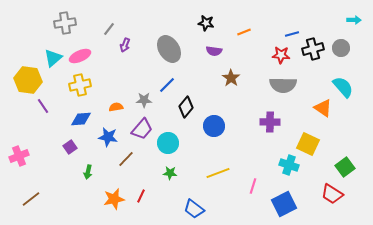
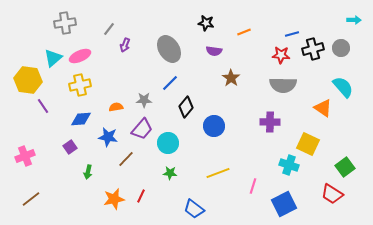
blue line at (167, 85): moved 3 px right, 2 px up
pink cross at (19, 156): moved 6 px right
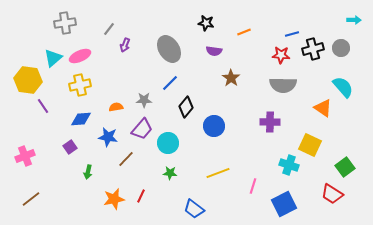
yellow square at (308, 144): moved 2 px right, 1 px down
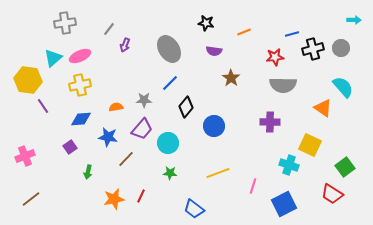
red star at (281, 55): moved 6 px left, 2 px down; rotated 12 degrees counterclockwise
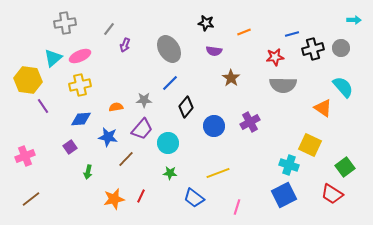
purple cross at (270, 122): moved 20 px left; rotated 30 degrees counterclockwise
pink line at (253, 186): moved 16 px left, 21 px down
blue square at (284, 204): moved 9 px up
blue trapezoid at (194, 209): moved 11 px up
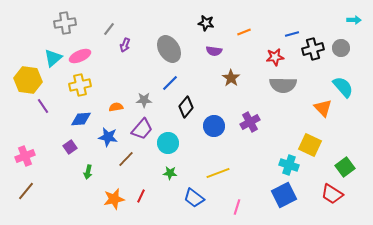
orange triangle at (323, 108): rotated 12 degrees clockwise
brown line at (31, 199): moved 5 px left, 8 px up; rotated 12 degrees counterclockwise
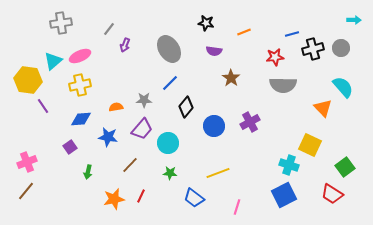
gray cross at (65, 23): moved 4 px left
cyan triangle at (53, 58): moved 3 px down
pink cross at (25, 156): moved 2 px right, 6 px down
brown line at (126, 159): moved 4 px right, 6 px down
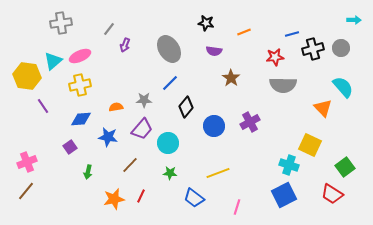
yellow hexagon at (28, 80): moved 1 px left, 4 px up
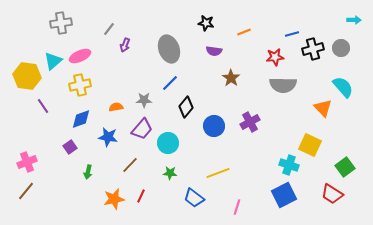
gray ellipse at (169, 49): rotated 12 degrees clockwise
blue diamond at (81, 119): rotated 15 degrees counterclockwise
